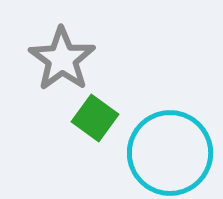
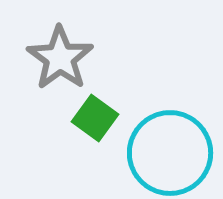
gray star: moved 2 px left, 1 px up
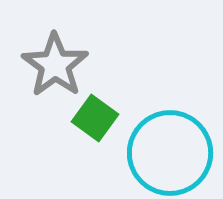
gray star: moved 5 px left, 7 px down
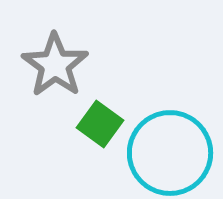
green square: moved 5 px right, 6 px down
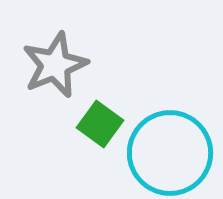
gray star: rotated 14 degrees clockwise
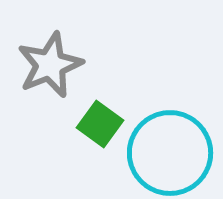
gray star: moved 5 px left
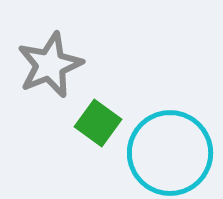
green square: moved 2 px left, 1 px up
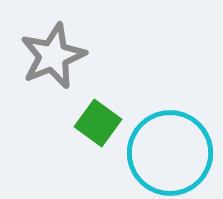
gray star: moved 3 px right, 9 px up
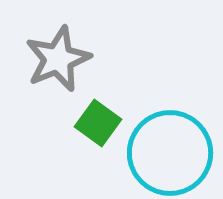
gray star: moved 5 px right, 3 px down
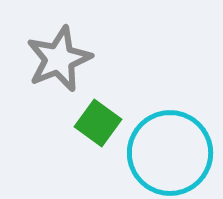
gray star: moved 1 px right
